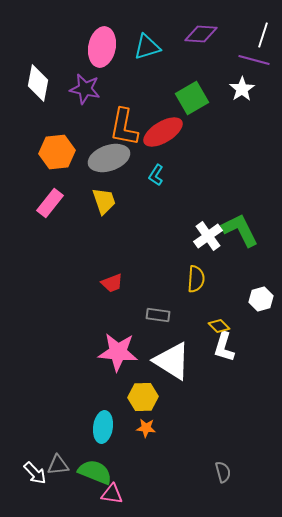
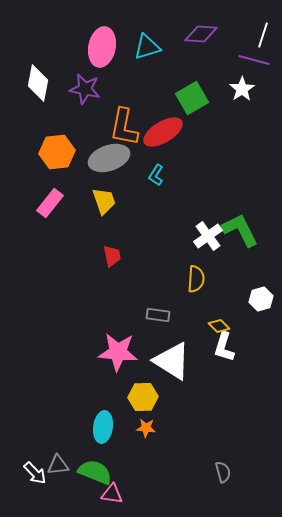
red trapezoid: moved 27 px up; rotated 80 degrees counterclockwise
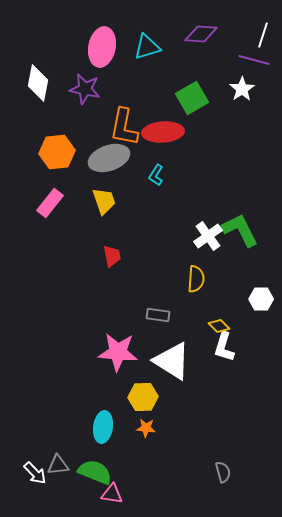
red ellipse: rotated 27 degrees clockwise
white hexagon: rotated 15 degrees clockwise
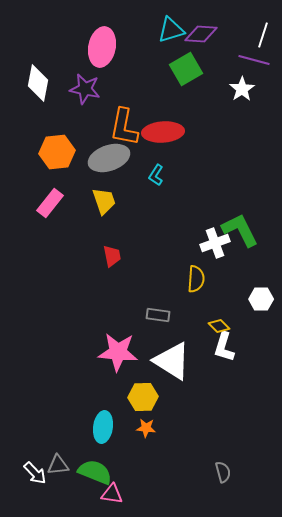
cyan triangle: moved 24 px right, 17 px up
green square: moved 6 px left, 29 px up
white cross: moved 7 px right, 7 px down; rotated 16 degrees clockwise
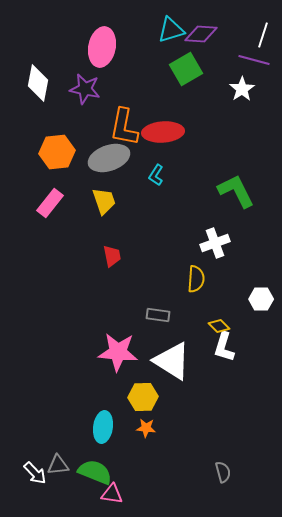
green L-shape: moved 4 px left, 39 px up
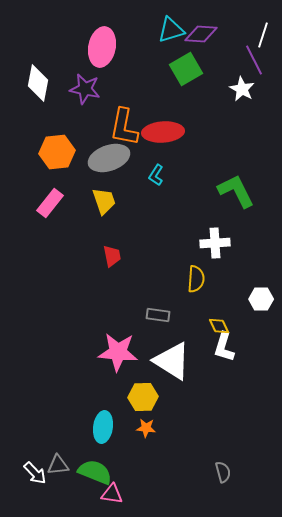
purple line: rotated 48 degrees clockwise
white star: rotated 10 degrees counterclockwise
white cross: rotated 16 degrees clockwise
yellow diamond: rotated 20 degrees clockwise
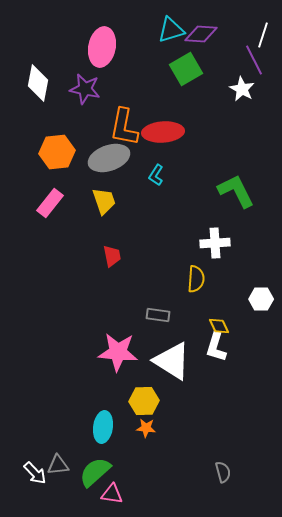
white L-shape: moved 8 px left
yellow hexagon: moved 1 px right, 4 px down
green semicircle: rotated 64 degrees counterclockwise
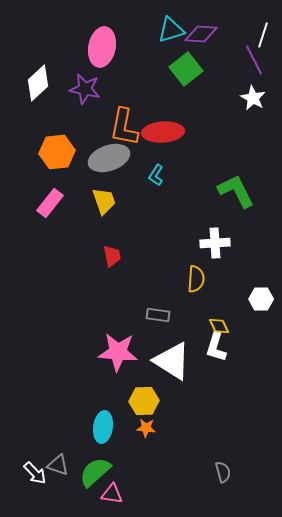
green square: rotated 8 degrees counterclockwise
white diamond: rotated 36 degrees clockwise
white star: moved 11 px right, 9 px down
gray triangle: rotated 25 degrees clockwise
